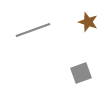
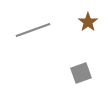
brown star: rotated 18 degrees clockwise
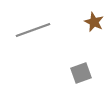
brown star: moved 6 px right; rotated 12 degrees counterclockwise
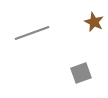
gray line: moved 1 px left, 3 px down
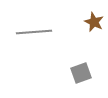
gray line: moved 2 px right, 1 px up; rotated 16 degrees clockwise
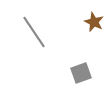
gray line: rotated 60 degrees clockwise
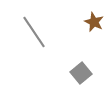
gray square: rotated 20 degrees counterclockwise
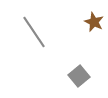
gray square: moved 2 px left, 3 px down
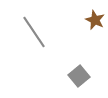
brown star: moved 1 px right, 2 px up
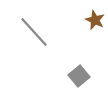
gray line: rotated 8 degrees counterclockwise
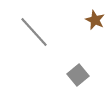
gray square: moved 1 px left, 1 px up
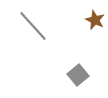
gray line: moved 1 px left, 6 px up
